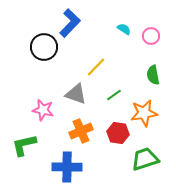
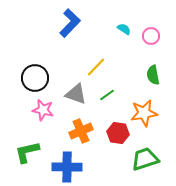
black circle: moved 9 px left, 31 px down
green line: moved 7 px left
green L-shape: moved 3 px right, 7 px down
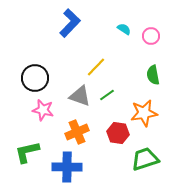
gray triangle: moved 4 px right, 2 px down
orange cross: moved 4 px left, 1 px down
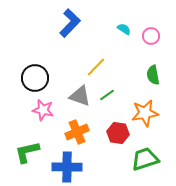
orange star: moved 1 px right
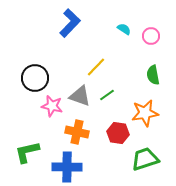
pink star: moved 9 px right, 4 px up
orange cross: rotated 35 degrees clockwise
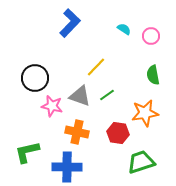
green trapezoid: moved 4 px left, 3 px down
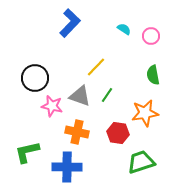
green line: rotated 21 degrees counterclockwise
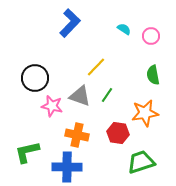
orange cross: moved 3 px down
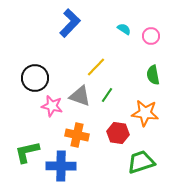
orange star: rotated 16 degrees clockwise
blue cross: moved 6 px left, 1 px up
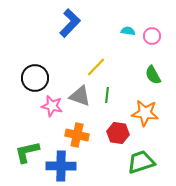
cyan semicircle: moved 4 px right, 2 px down; rotated 24 degrees counterclockwise
pink circle: moved 1 px right
green semicircle: rotated 18 degrees counterclockwise
green line: rotated 28 degrees counterclockwise
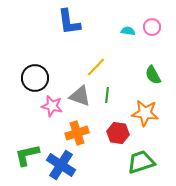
blue L-shape: moved 1 px left, 1 px up; rotated 128 degrees clockwise
pink circle: moved 9 px up
orange cross: moved 2 px up; rotated 30 degrees counterclockwise
green L-shape: moved 3 px down
blue cross: moved 1 px up; rotated 32 degrees clockwise
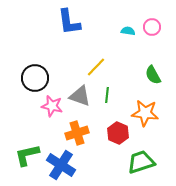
red hexagon: rotated 15 degrees clockwise
